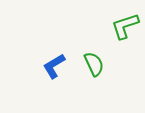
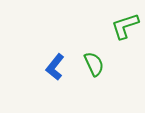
blue L-shape: moved 1 px right, 1 px down; rotated 20 degrees counterclockwise
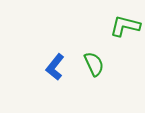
green L-shape: rotated 32 degrees clockwise
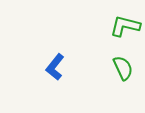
green semicircle: moved 29 px right, 4 px down
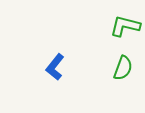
green semicircle: rotated 45 degrees clockwise
